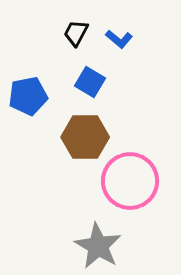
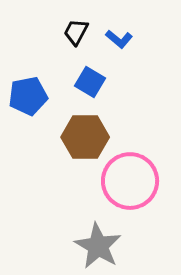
black trapezoid: moved 1 px up
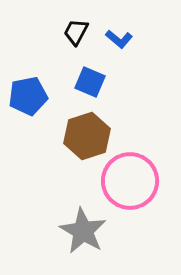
blue square: rotated 8 degrees counterclockwise
brown hexagon: moved 2 px right, 1 px up; rotated 18 degrees counterclockwise
gray star: moved 15 px left, 15 px up
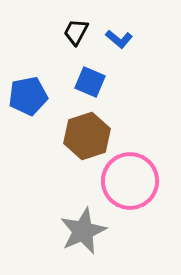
gray star: rotated 18 degrees clockwise
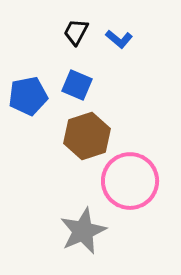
blue square: moved 13 px left, 3 px down
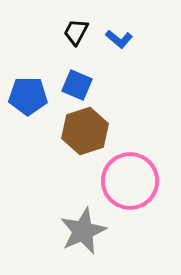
blue pentagon: rotated 12 degrees clockwise
brown hexagon: moved 2 px left, 5 px up
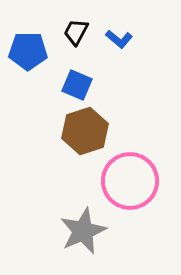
blue pentagon: moved 45 px up
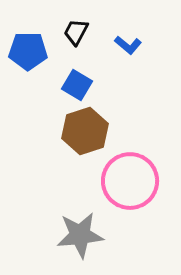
blue L-shape: moved 9 px right, 6 px down
blue square: rotated 8 degrees clockwise
gray star: moved 3 px left, 4 px down; rotated 18 degrees clockwise
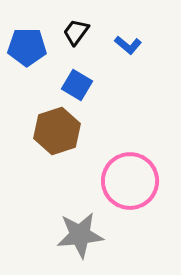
black trapezoid: rotated 8 degrees clockwise
blue pentagon: moved 1 px left, 4 px up
brown hexagon: moved 28 px left
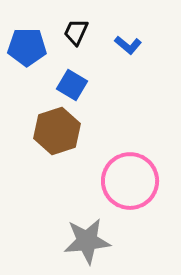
black trapezoid: rotated 12 degrees counterclockwise
blue square: moved 5 px left
gray star: moved 7 px right, 6 px down
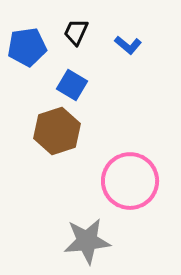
blue pentagon: rotated 9 degrees counterclockwise
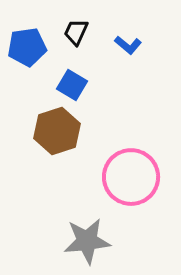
pink circle: moved 1 px right, 4 px up
